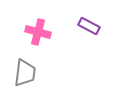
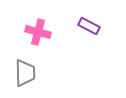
gray trapezoid: rotated 8 degrees counterclockwise
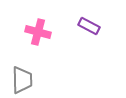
gray trapezoid: moved 3 px left, 7 px down
